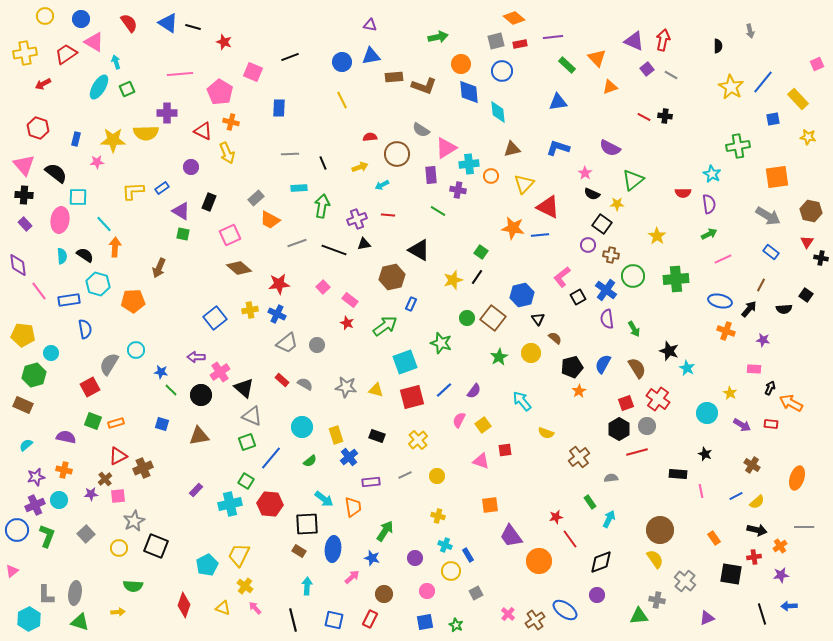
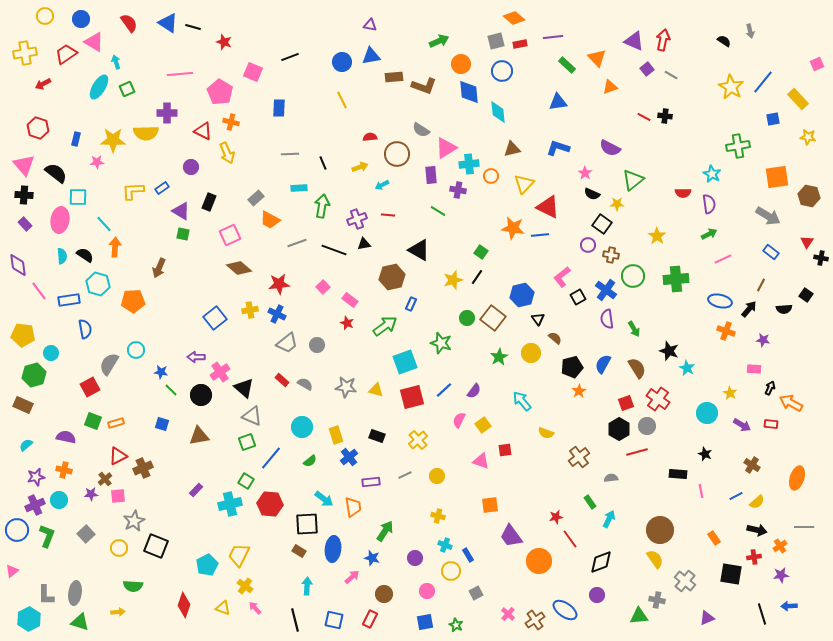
green arrow at (438, 37): moved 1 px right, 4 px down; rotated 12 degrees counterclockwise
black semicircle at (718, 46): moved 6 px right, 5 px up; rotated 56 degrees counterclockwise
brown hexagon at (811, 211): moved 2 px left, 15 px up
black line at (293, 620): moved 2 px right
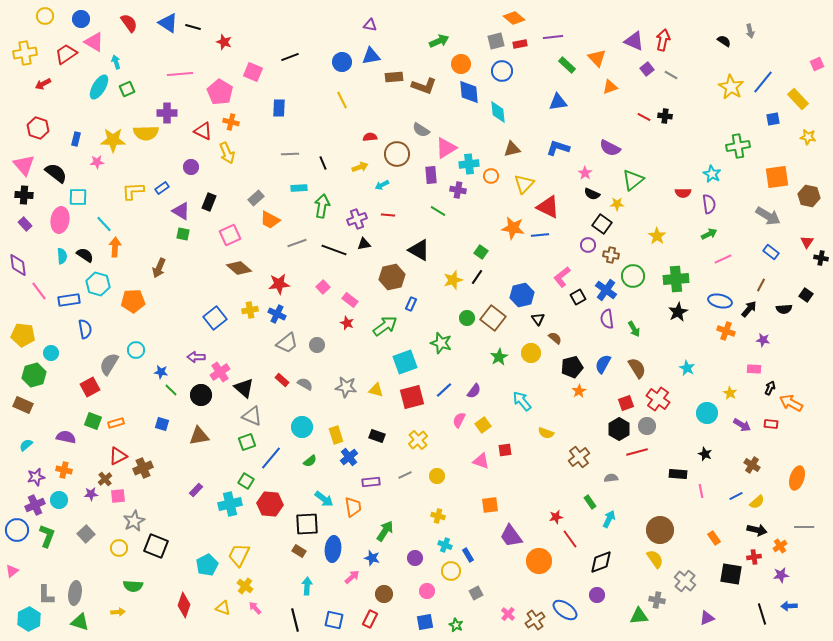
black star at (669, 351): moved 9 px right, 39 px up; rotated 24 degrees clockwise
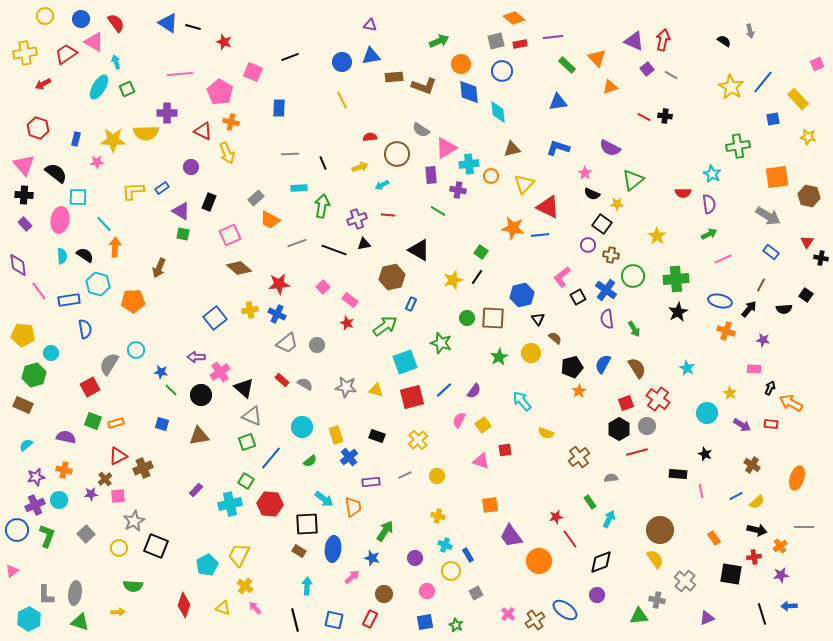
red semicircle at (129, 23): moved 13 px left
brown square at (493, 318): rotated 35 degrees counterclockwise
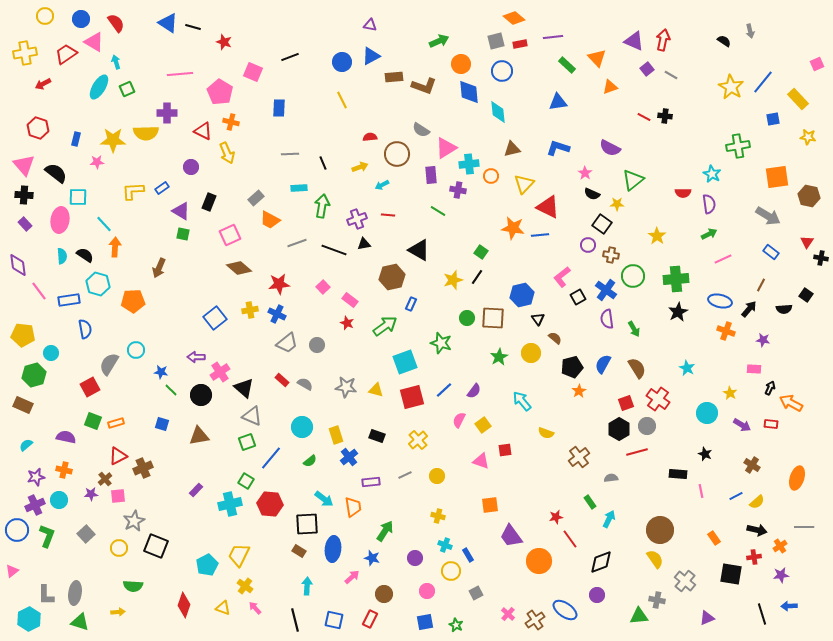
blue triangle at (371, 56): rotated 18 degrees counterclockwise
